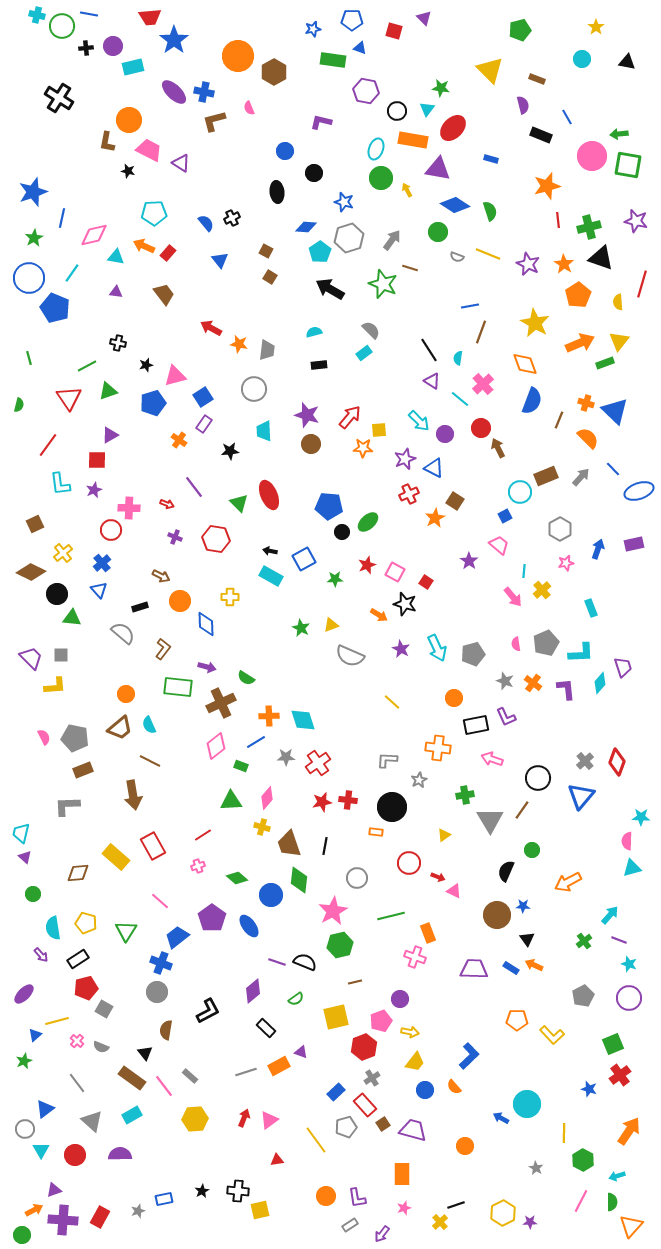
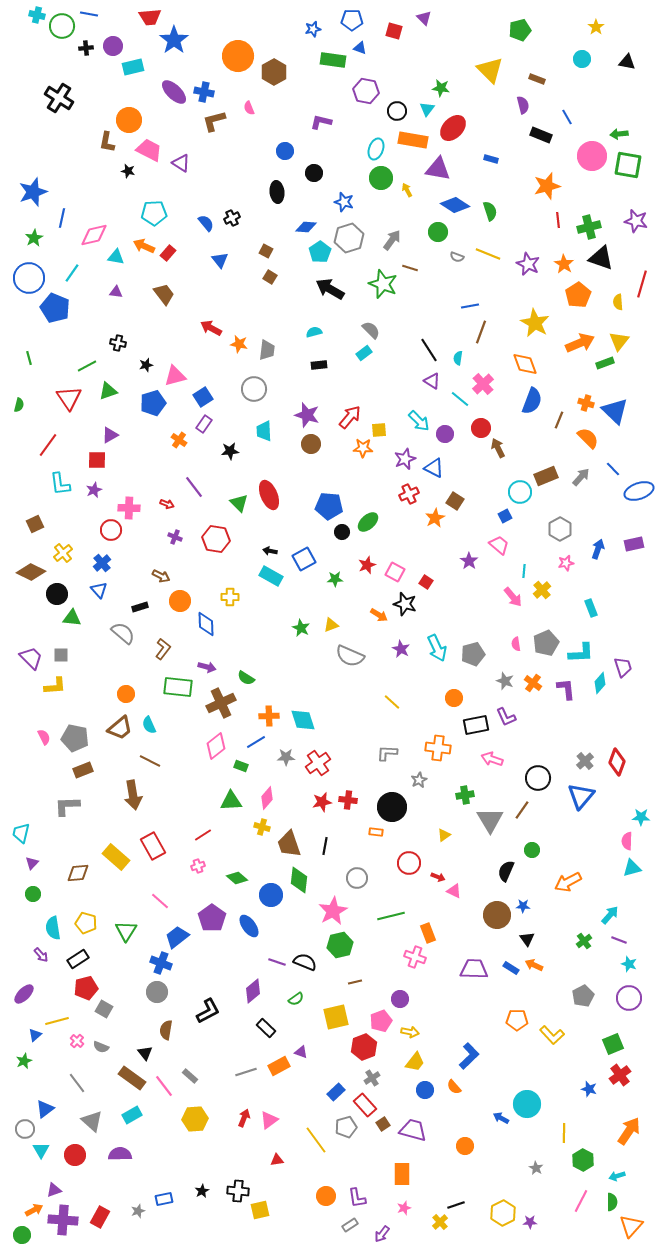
gray L-shape at (387, 760): moved 7 px up
purple triangle at (25, 857): moved 7 px right, 6 px down; rotated 32 degrees clockwise
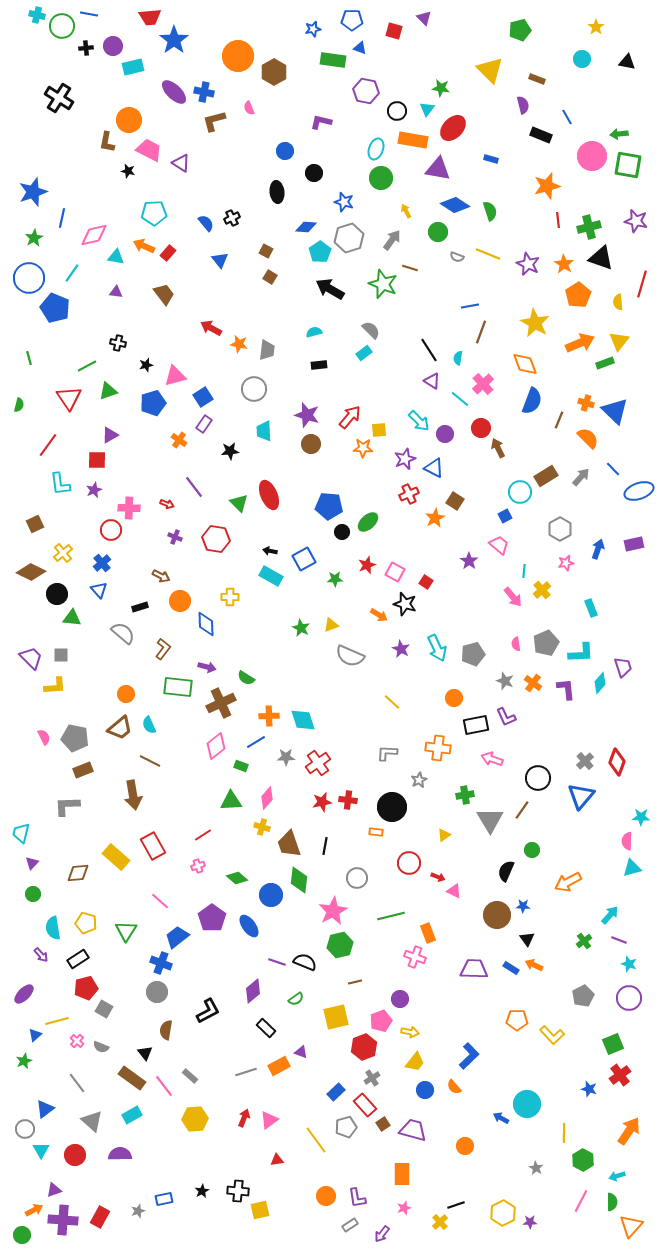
yellow arrow at (407, 190): moved 1 px left, 21 px down
brown rectangle at (546, 476): rotated 10 degrees counterclockwise
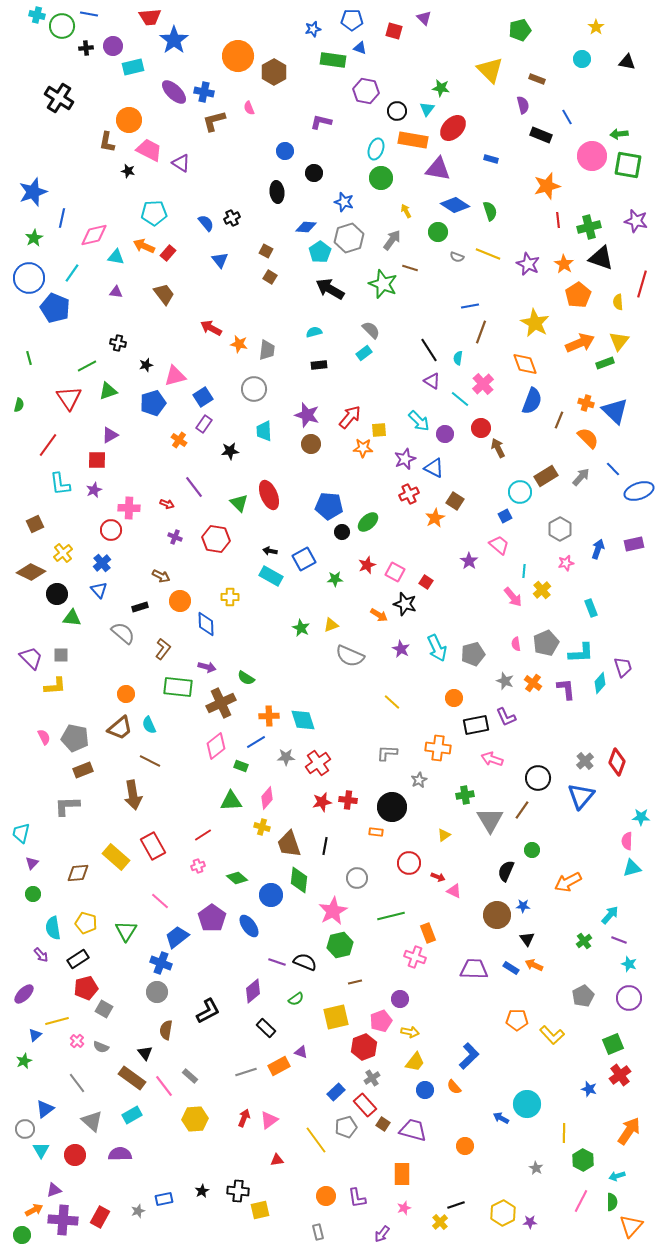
brown square at (383, 1124): rotated 24 degrees counterclockwise
gray rectangle at (350, 1225): moved 32 px left, 7 px down; rotated 70 degrees counterclockwise
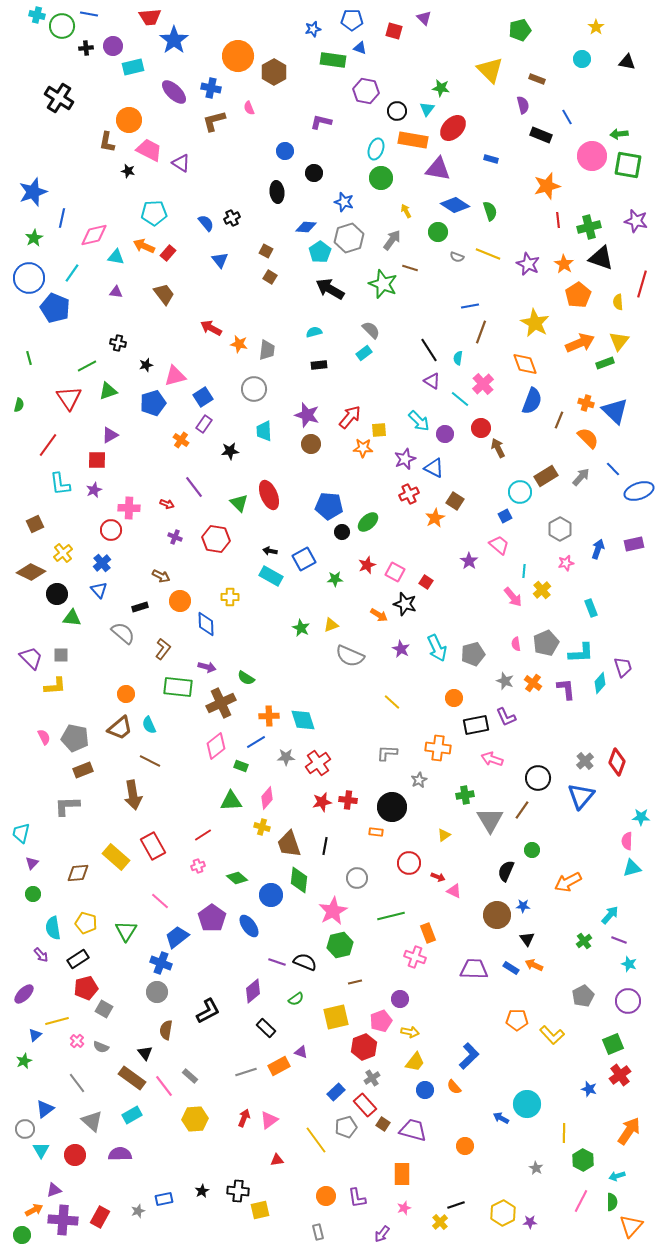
blue cross at (204, 92): moved 7 px right, 4 px up
orange cross at (179, 440): moved 2 px right
purple circle at (629, 998): moved 1 px left, 3 px down
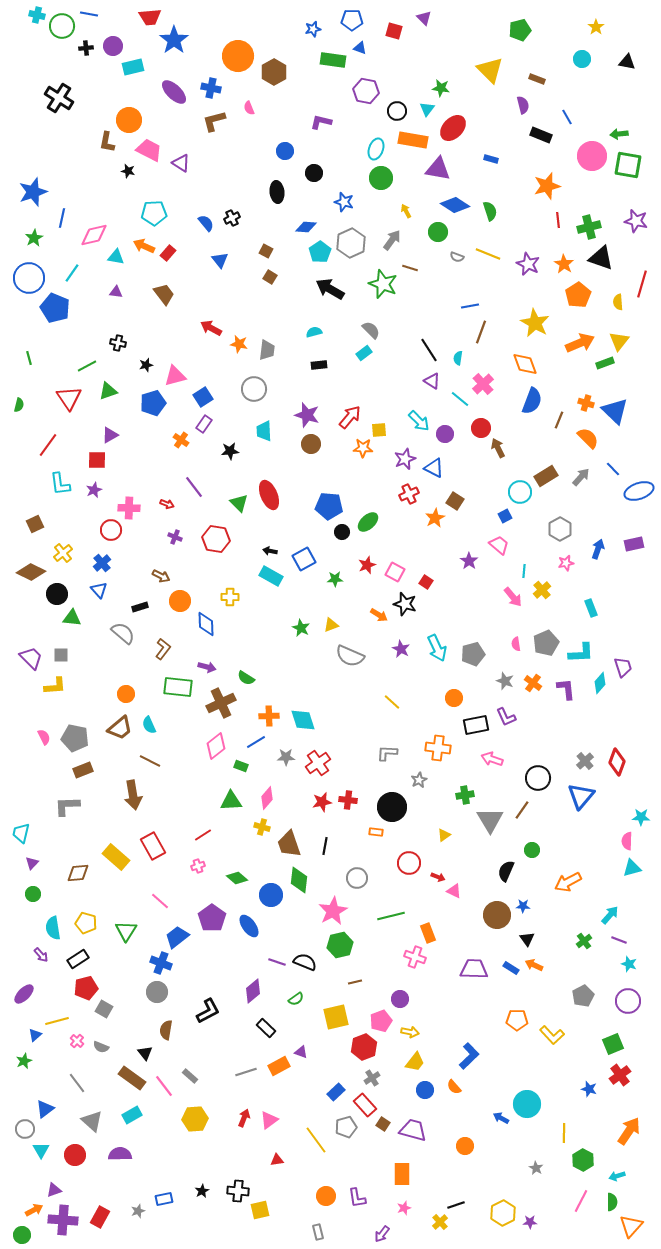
gray hexagon at (349, 238): moved 2 px right, 5 px down; rotated 8 degrees counterclockwise
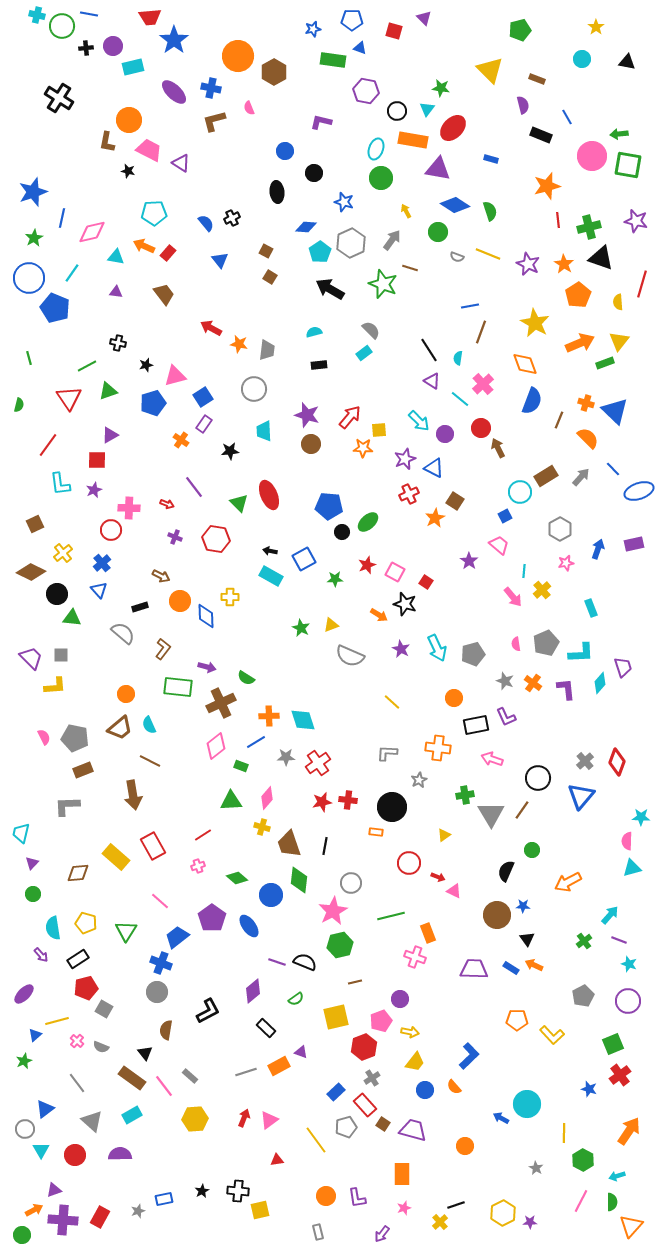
pink diamond at (94, 235): moved 2 px left, 3 px up
blue diamond at (206, 624): moved 8 px up
gray triangle at (490, 820): moved 1 px right, 6 px up
gray circle at (357, 878): moved 6 px left, 5 px down
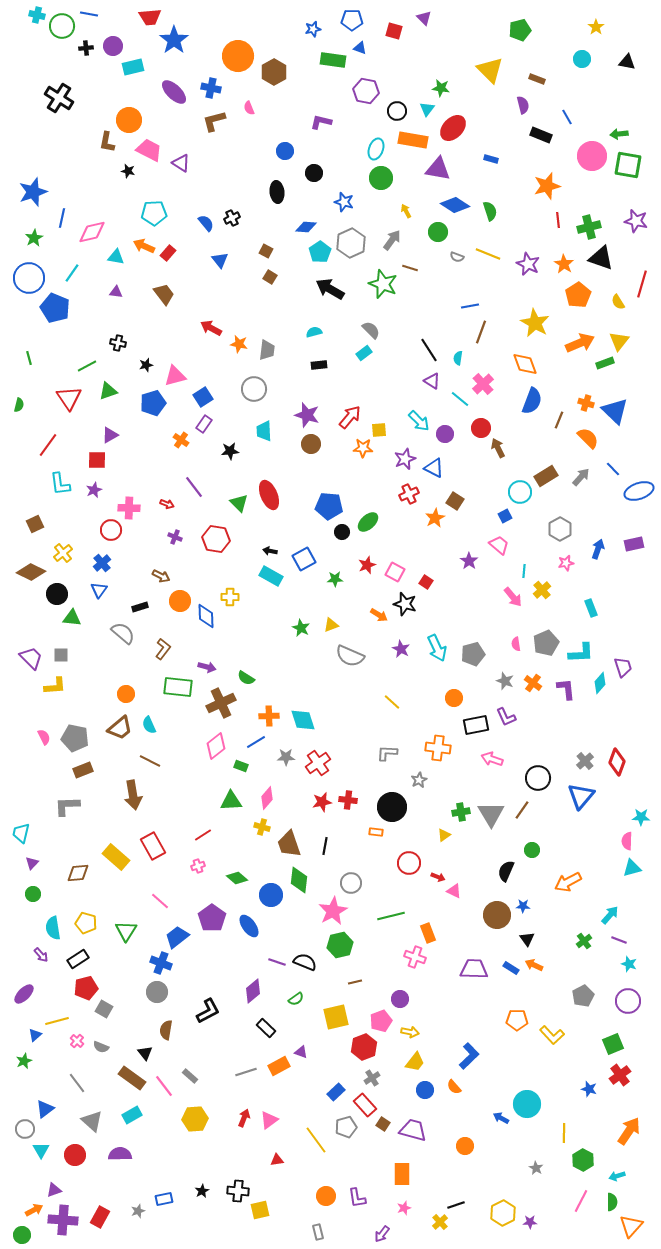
yellow semicircle at (618, 302): rotated 28 degrees counterclockwise
blue triangle at (99, 590): rotated 18 degrees clockwise
green cross at (465, 795): moved 4 px left, 17 px down
